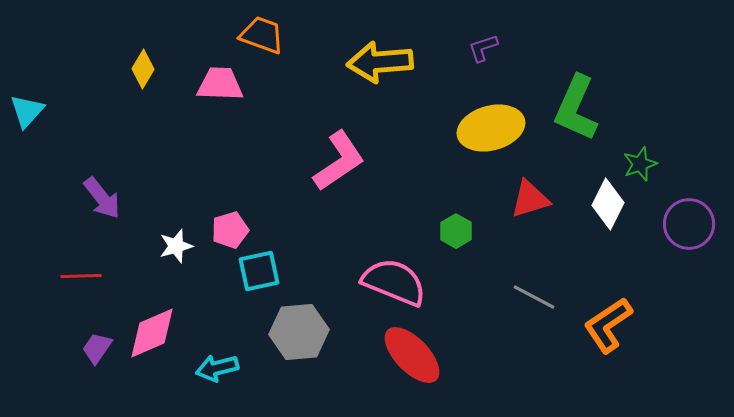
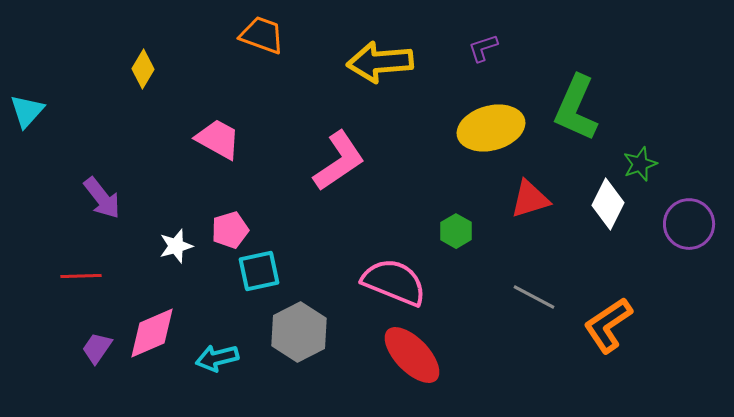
pink trapezoid: moved 2 px left, 55 px down; rotated 27 degrees clockwise
gray hexagon: rotated 22 degrees counterclockwise
cyan arrow: moved 10 px up
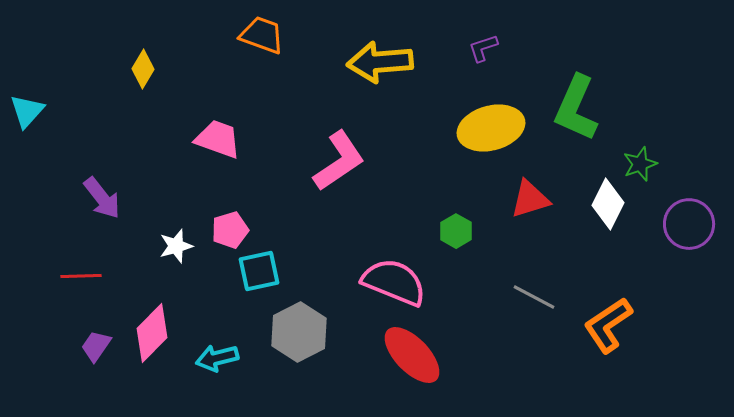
pink trapezoid: rotated 9 degrees counterclockwise
pink diamond: rotated 22 degrees counterclockwise
purple trapezoid: moved 1 px left, 2 px up
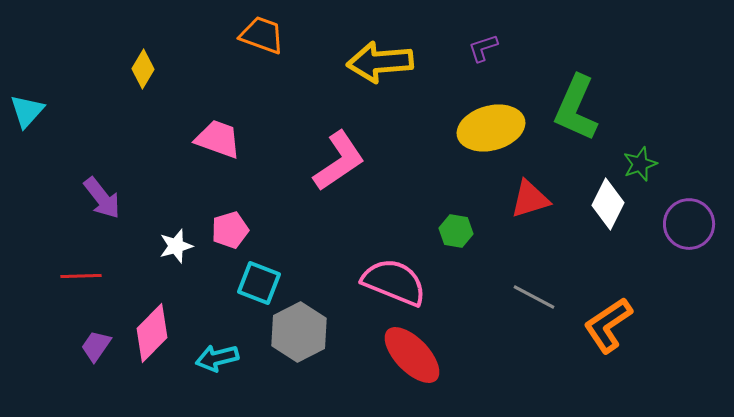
green hexagon: rotated 20 degrees counterclockwise
cyan square: moved 12 px down; rotated 33 degrees clockwise
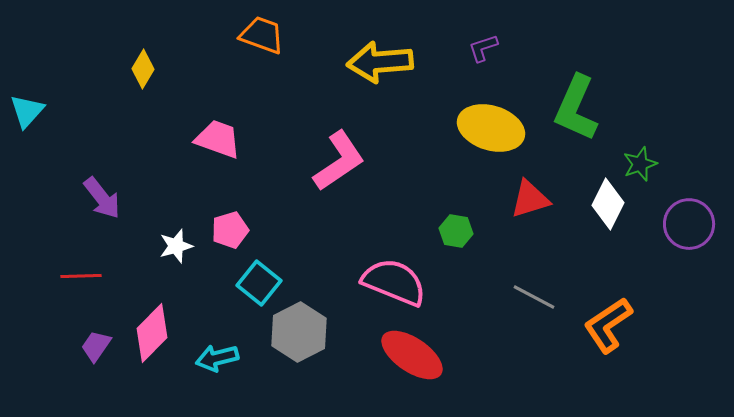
yellow ellipse: rotated 32 degrees clockwise
cyan square: rotated 18 degrees clockwise
red ellipse: rotated 12 degrees counterclockwise
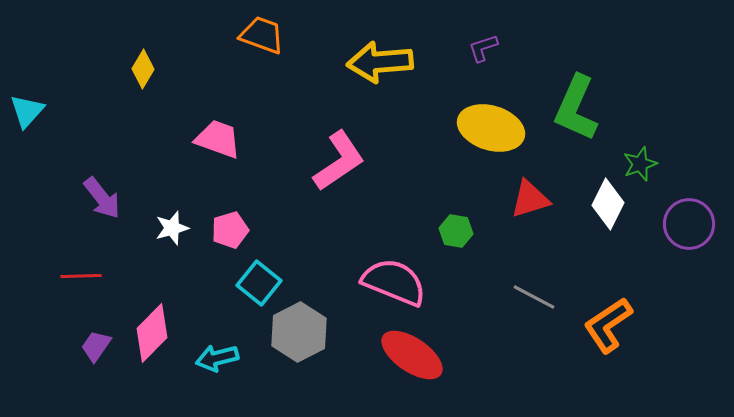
white star: moved 4 px left, 18 px up
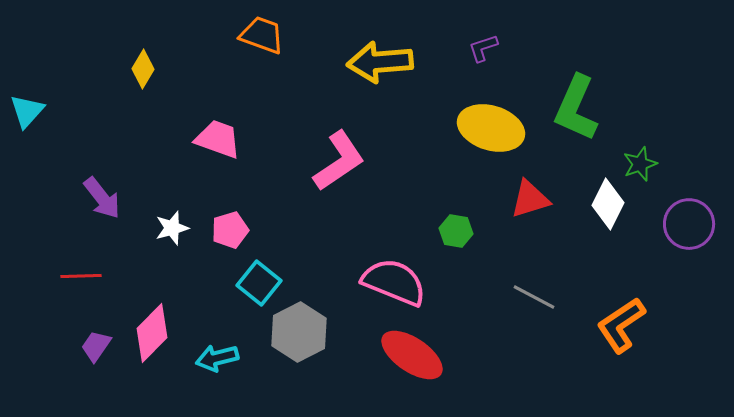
orange L-shape: moved 13 px right
